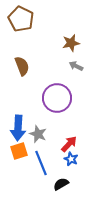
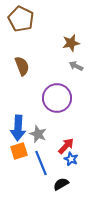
red arrow: moved 3 px left, 2 px down
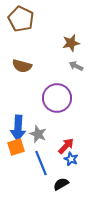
brown semicircle: rotated 126 degrees clockwise
orange square: moved 3 px left, 4 px up
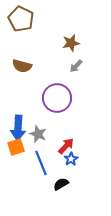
gray arrow: rotated 72 degrees counterclockwise
blue star: rotated 16 degrees clockwise
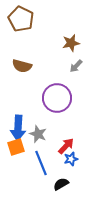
blue star: rotated 16 degrees clockwise
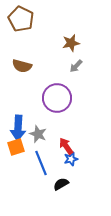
red arrow: rotated 78 degrees counterclockwise
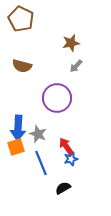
black semicircle: moved 2 px right, 4 px down
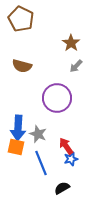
brown star: rotated 24 degrees counterclockwise
orange square: rotated 30 degrees clockwise
black semicircle: moved 1 px left
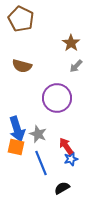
blue arrow: moved 1 px left, 1 px down; rotated 20 degrees counterclockwise
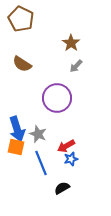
brown semicircle: moved 2 px up; rotated 18 degrees clockwise
red arrow: rotated 84 degrees counterclockwise
